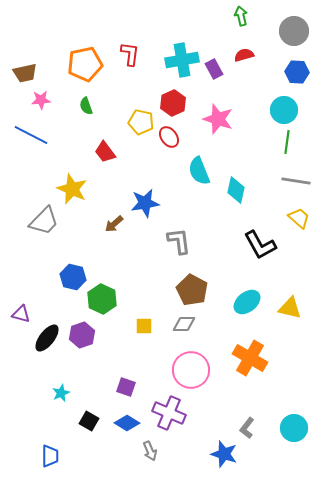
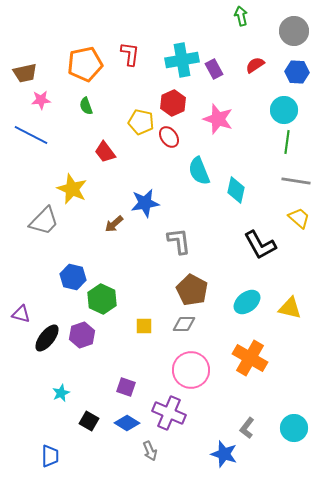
red semicircle at (244, 55): moved 11 px right, 10 px down; rotated 18 degrees counterclockwise
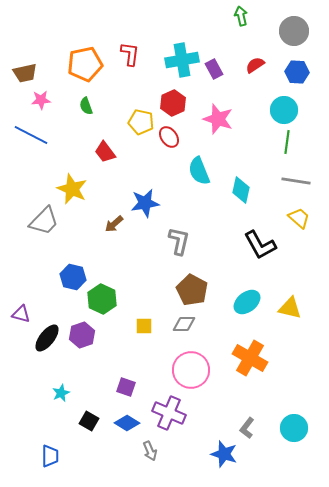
cyan diamond at (236, 190): moved 5 px right
gray L-shape at (179, 241): rotated 20 degrees clockwise
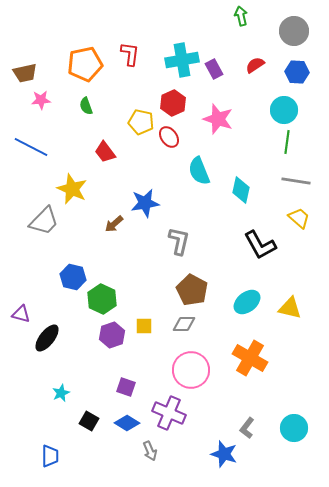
blue line at (31, 135): moved 12 px down
purple hexagon at (82, 335): moved 30 px right
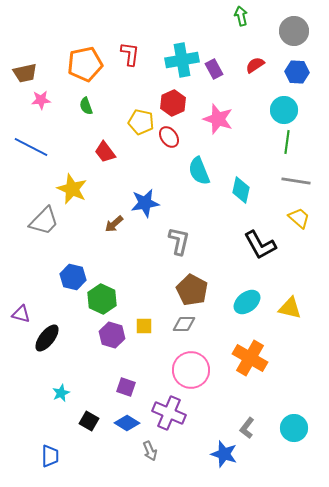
purple hexagon at (112, 335): rotated 25 degrees counterclockwise
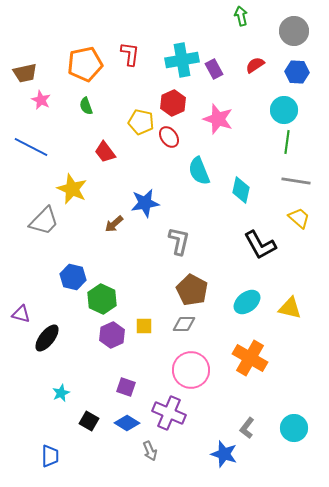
pink star at (41, 100): rotated 30 degrees clockwise
purple hexagon at (112, 335): rotated 20 degrees clockwise
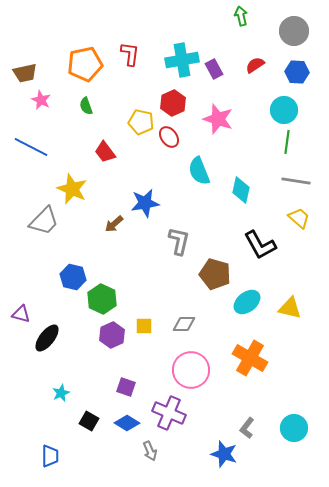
brown pentagon at (192, 290): moved 23 px right, 16 px up; rotated 12 degrees counterclockwise
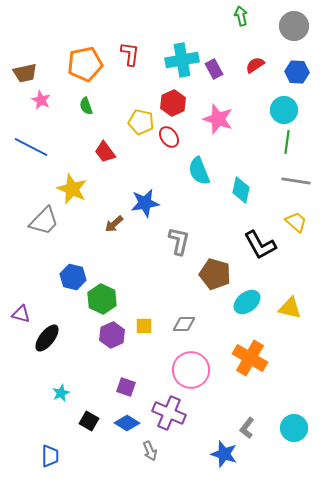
gray circle at (294, 31): moved 5 px up
yellow trapezoid at (299, 218): moved 3 px left, 4 px down
